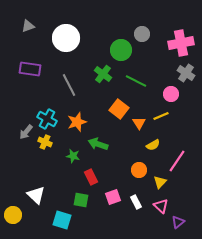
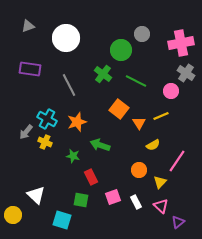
pink circle: moved 3 px up
green arrow: moved 2 px right, 1 px down
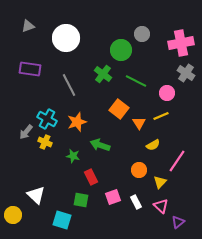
pink circle: moved 4 px left, 2 px down
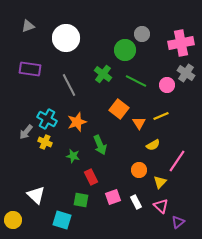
green circle: moved 4 px right
pink circle: moved 8 px up
green arrow: rotated 132 degrees counterclockwise
yellow circle: moved 5 px down
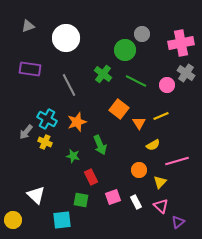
pink line: rotated 40 degrees clockwise
cyan square: rotated 24 degrees counterclockwise
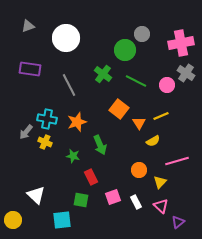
cyan cross: rotated 18 degrees counterclockwise
yellow semicircle: moved 4 px up
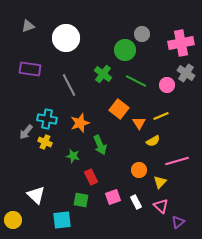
orange star: moved 3 px right, 1 px down
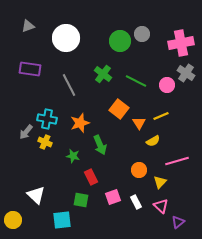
green circle: moved 5 px left, 9 px up
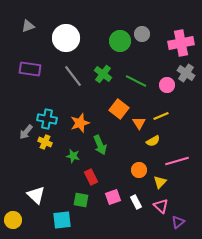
gray line: moved 4 px right, 9 px up; rotated 10 degrees counterclockwise
